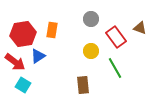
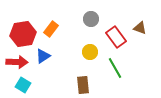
orange rectangle: moved 1 px left, 1 px up; rotated 28 degrees clockwise
yellow circle: moved 1 px left, 1 px down
blue triangle: moved 5 px right
red arrow: moved 2 px right; rotated 35 degrees counterclockwise
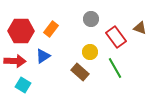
red hexagon: moved 2 px left, 3 px up; rotated 10 degrees clockwise
red arrow: moved 2 px left, 1 px up
brown rectangle: moved 3 px left, 13 px up; rotated 42 degrees counterclockwise
